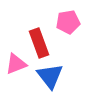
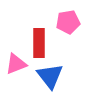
red rectangle: rotated 20 degrees clockwise
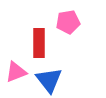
pink triangle: moved 8 px down
blue triangle: moved 1 px left, 4 px down
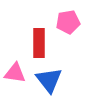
pink triangle: moved 1 px left, 1 px down; rotated 30 degrees clockwise
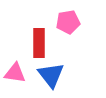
blue triangle: moved 2 px right, 5 px up
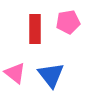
red rectangle: moved 4 px left, 14 px up
pink triangle: rotated 30 degrees clockwise
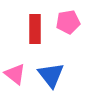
pink triangle: moved 1 px down
